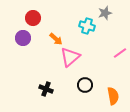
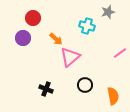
gray star: moved 3 px right, 1 px up
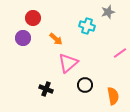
pink triangle: moved 2 px left, 6 px down
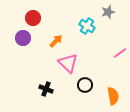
cyan cross: rotated 14 degrees clockwise
orange arrow: moved 2 px down; rotated 88 degrees counterclockwise
pink triangle: rotated 35 degrees counterclockwise
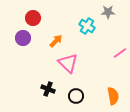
gray star: rotated 16 degrees clockwise
black circle: moved 9 px left, 11 px down
black cross: moved 2 px right
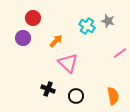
gray star: moved 9 px down; rotated 16 degrees clockwise
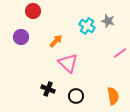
red circle: moved 7 px up
purple circle: moved 2 px left, 1 px up
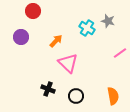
cyan cross: moved 2 px down
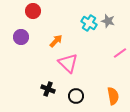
cyan cross: moved 2 px right, 5 px up
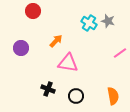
purple circle: moved 11 px down
pink triangle: rotated 35 degrees counterclockwise
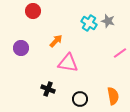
black circle: moved 4 px right, 3 px down
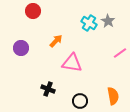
gray star: rotated 16 degrees clockwise
pink triangle: moved 4 px right
black circle: moved 2 px down
